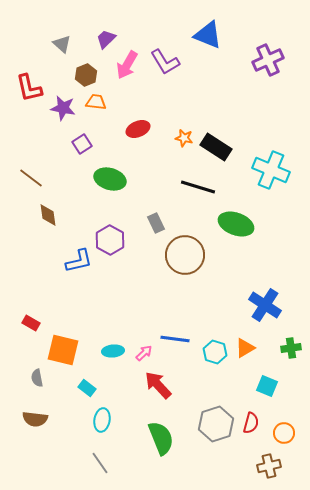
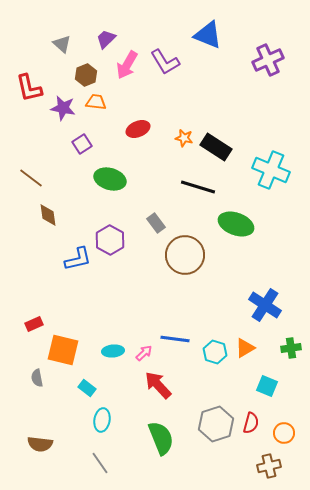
gray rectangle at (156, 223): rotated 12 degrees counterclockwise
blue L-shape at (79, 261): moved 1 px left, 2 px up
red rectangle at (31, 323): moved 3 px right, 1 px down; rotated 54 degrees counterclockwise
brown semicircle at (35, 419): moved 5 px right, 25 px down
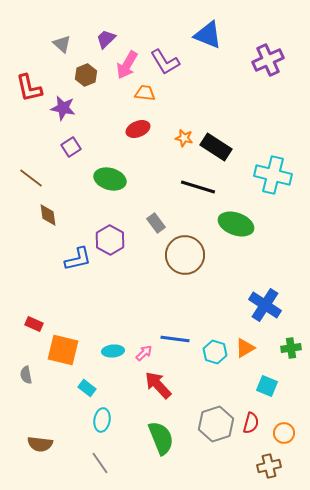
orange trapezoid at (96, 102): moved 49 px right, 9 px up
purple square at (82, 144): moved 11 px left, 3 px down
cyan cross at (271, 170): moved 2 px right, 5 px down; rotated 9 degrees counterclockwise
red rectangle at (34, 324): rotated 48 degrees clockwise
gray semicircle at (37, 378): moved 11 px left, 3 px up
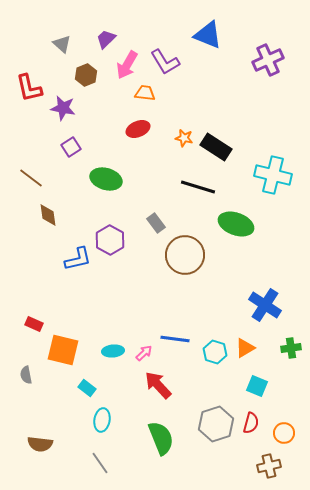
green ellipse at (110, 179): moved 4 px left
cyan square at (267, 386): moved 10 px left
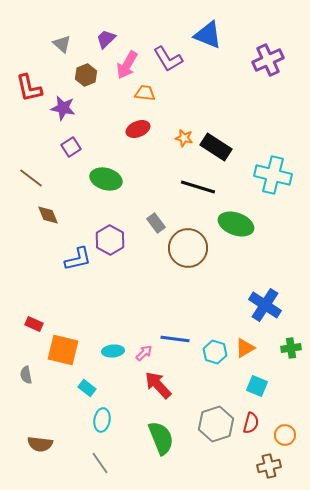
purple L-shape at (165, 62): moved 3 px right, 3 px up
brown diamond at (48, 215): rotated 15 degrees counterclockwise
brown circle at (185, 255): moved 3 px right, 7 px up
orange circle at (284, 433): moved 1 px right, 2 px down
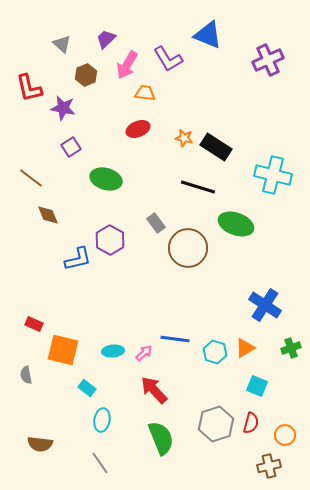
green cross at (291, 348): rotated 12 degrees counterclockwise
red arrow at (158, 385): moved 4 px left, 5 px down
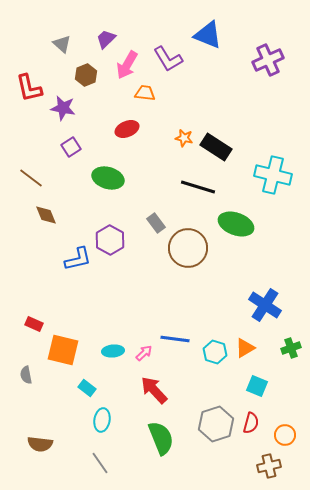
red ellipse at (138, 129): moved 11 px left
green ellipse at (106, 179): moved 2 px right, 1 px up
brown diamond at (48, 215): moved 2 px left
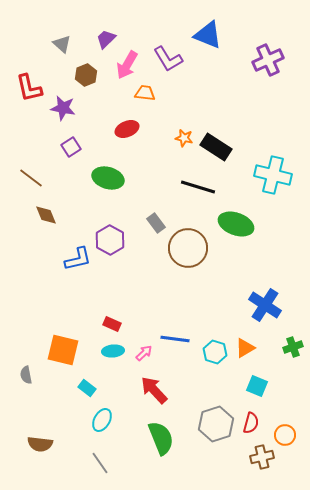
red rectangle at (34, 324): moved 78 px right
green cross at (291, 348): moved 2 px right, 1 px up
cyan ellipse at (102, 420): rotated 20 degrees clockwise
brown cross at (269, 466): moved 7 px left, 9 px up
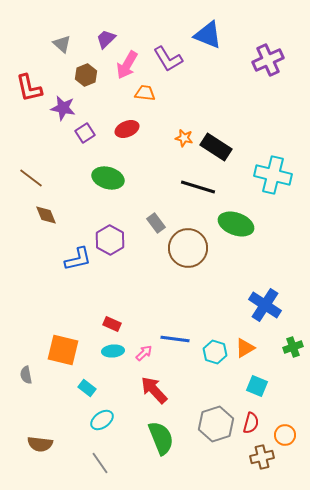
purple square at (71, 147): moved 14 px right, 14 px up
cyan ellipse at (102, 420): rotated 25 degrees clockwise
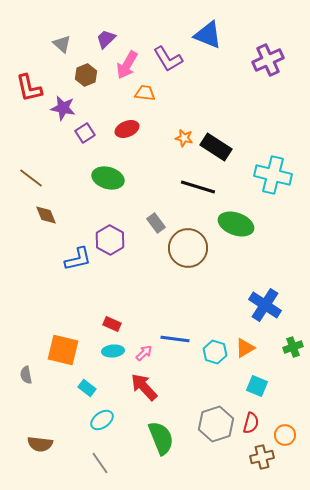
red arrow at (154, 390): moved 10 px left, 3 px up
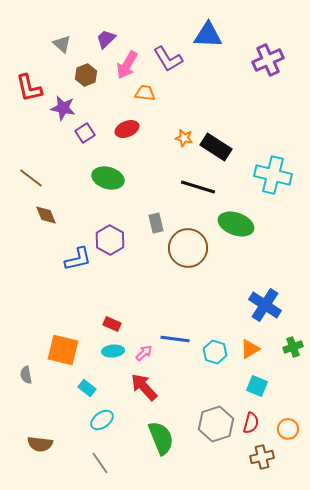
blue triangle at (208, 35): rotated 20 degrees counterclockwise
gray rectangle at (156, 223): rotated 24 degrees clockwise
orange triangle at (245, 348): moved 5 px right, 1 px down
orange circle at (285, 435): moved 3 px right, 6 px up
